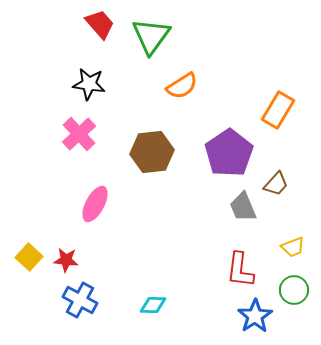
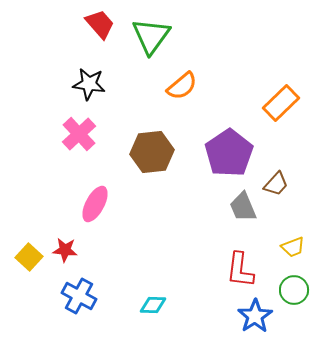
orange semicircle: rotated 8 degrees counterclockwise
orange rectangle: moved 3 px right, 7 px up; rotated 15 degrees clockwise
red star: moved 1 px left, 10 px up
blue cross: moved 1 px left, 4 px up
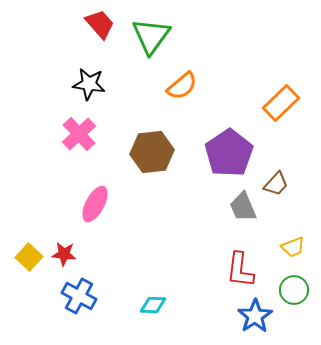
red star: moved 1 px left, 4 px down
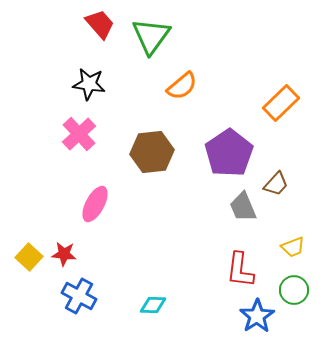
blue star: moved 2 px right
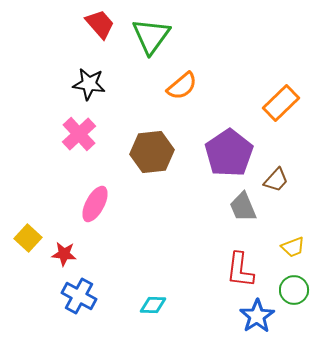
brown trapezoid: moved 4 px up
yellow square: moved 1 px left, 19 px up
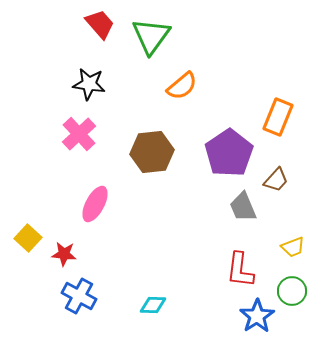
orange rectangle: moved 3 px left, 14 px down; rotated 24 degrees counterclockwise
green circle: moved 2 px left, 1 px down
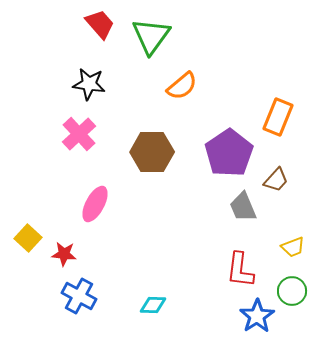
brown hexagon: rotated 6 degrees clockwise
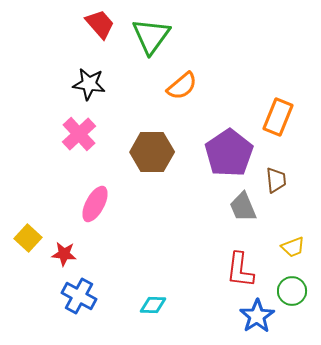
brown trapezoid: rotated 48 degrees counterclockwise
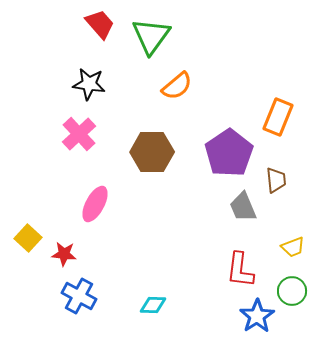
orange semicircle: moved 5 px left
